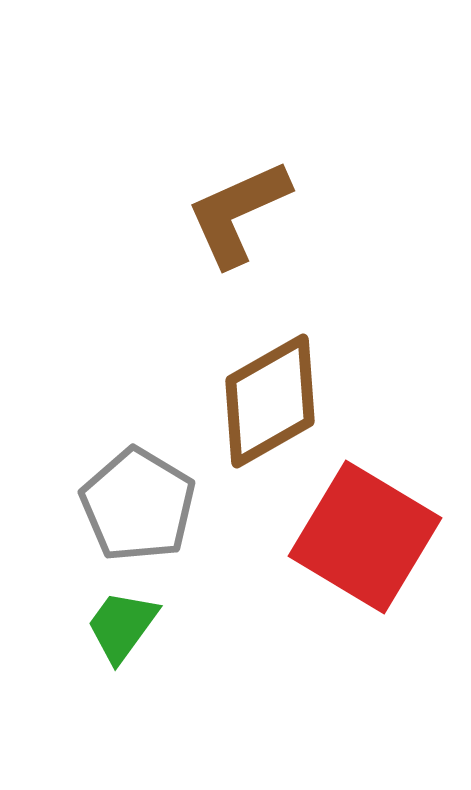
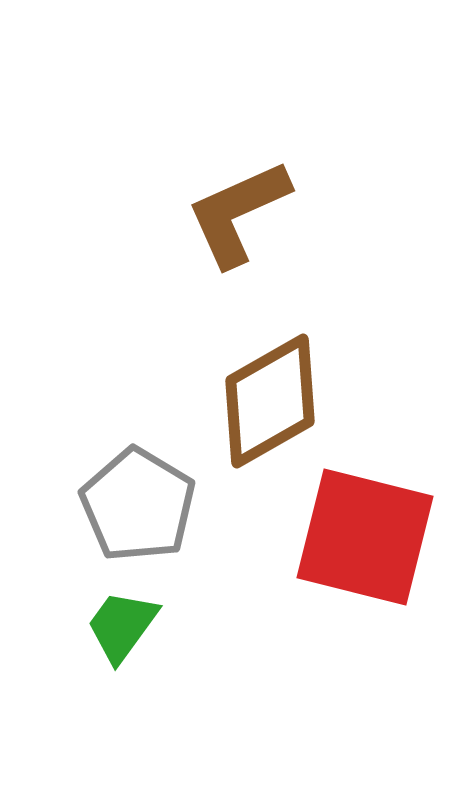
red square: rotated 17 degrees counterclockwise
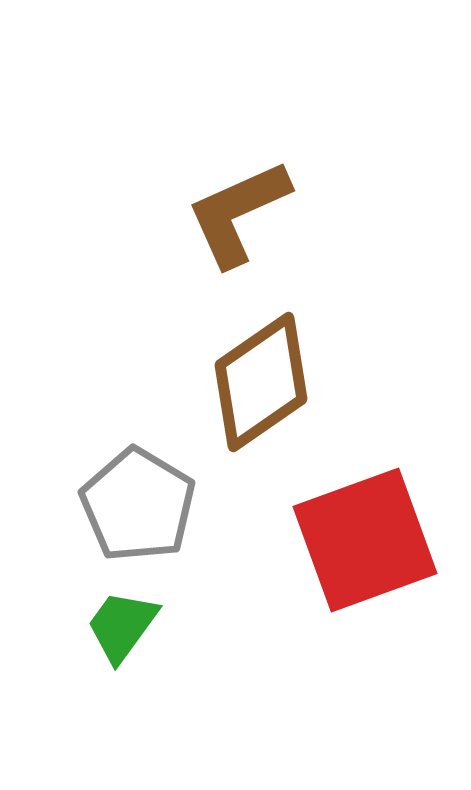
brown diamond: moved 9 px left, 19 px up; rotated 5 degrees counterclockwise
red square: moved 3 px down; rotated 34 degrees counterclockwise
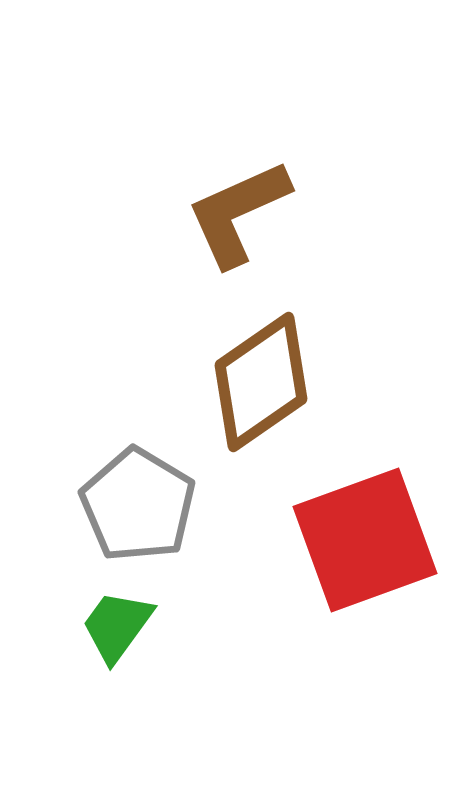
green trapezoid: moved 5 px left
